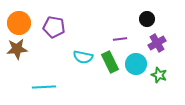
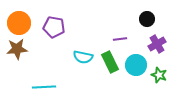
purple cross: moved 1 px down
cyan circle: moved 1 px down
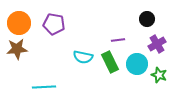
purple pentagon: moved 3 px up
purple line: moved 2 px left, 1 px down
cyan circle: moved 1 px right, 1 px up
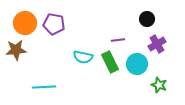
orange circle: moved 6 px right
brown star: moved 1 px left, 1 px down
green star: moved 10 px down
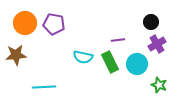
black circle: moved 4 px right, 3 px down
brown star: moved 5 px down
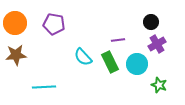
orange circle: moved 10 px left
cyan semicircle: rotated 36 degrees clockwise
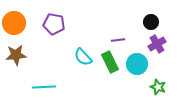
orange circle: moved 1 px left
green star: moved 1 px left, 2 px down
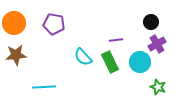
purple line: moved 2 px left
cyan circle: moved 3 px right, 2 px up
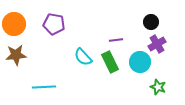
orange circle: moved 1 px down
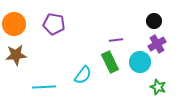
black circle: moved 3 px right, 1 px up
cyan semicircle: moved 18 px down; rotated 102 degrees counterclockwise
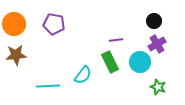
cyan line: moved 4 px right, 1 px up
